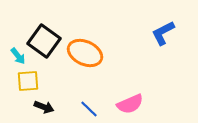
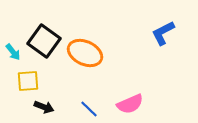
cyan arrow: moved 5 px left, 4 px up
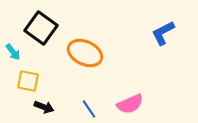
black square: moved 3 px left, 13 px up
yellow square: rotated 15 degrees clockwise
blue line: rotated 12 degrees clockwise
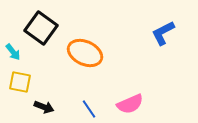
yellow square: moved 8 px left, 1 px down
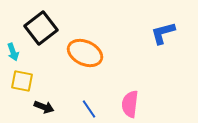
black square: rotated 16 degrees clockwise
blue L-shape: rotated 12 degrees clockwise
cyan arrow: rotated 18 degrees clockwise
yellow square: moved 2 px right, 1 px up
pink semicircle: rotated 120 degrees clockwise
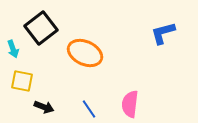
cyan arrow: moved 3 px up
